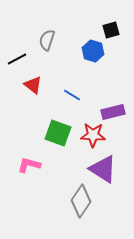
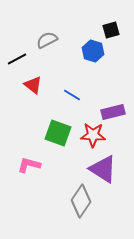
gray semicircle: rotated 45 degrees clockwise
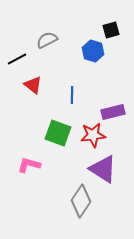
blue line: rotated 60 degrees clockwise
red star: rotated 10 degrees counterclockwise
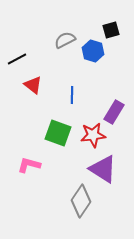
gray semicircle: moved 18 px right
purple rectangle: moved 1 px right; rotated 45 degrees counterclockwise
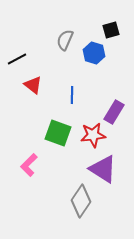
gray semicircle: rotated 40 degrees counterclockwise
blue hexagon: moved 1 px right, 2 px down
pink L-shape: rotated 60 degrees counterclockwise
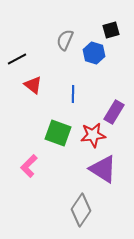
blue line: moved 1 px right, 1 px up
pink L-shape: moved 1 px down
gray diamond: moved 9 px down
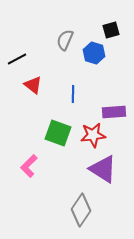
purple rectangle: rotated 55 degrees clockwise
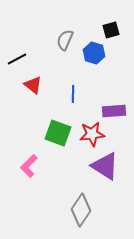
purple rectangle: moved 1 px up
red star: moved 1 px left, 1 px up
purple triangle: moved 2 px right, 3 px up
